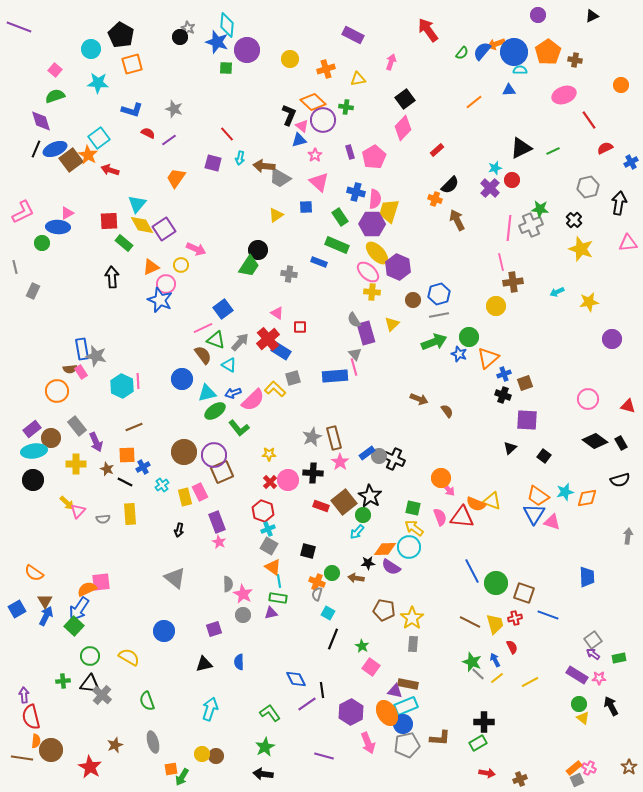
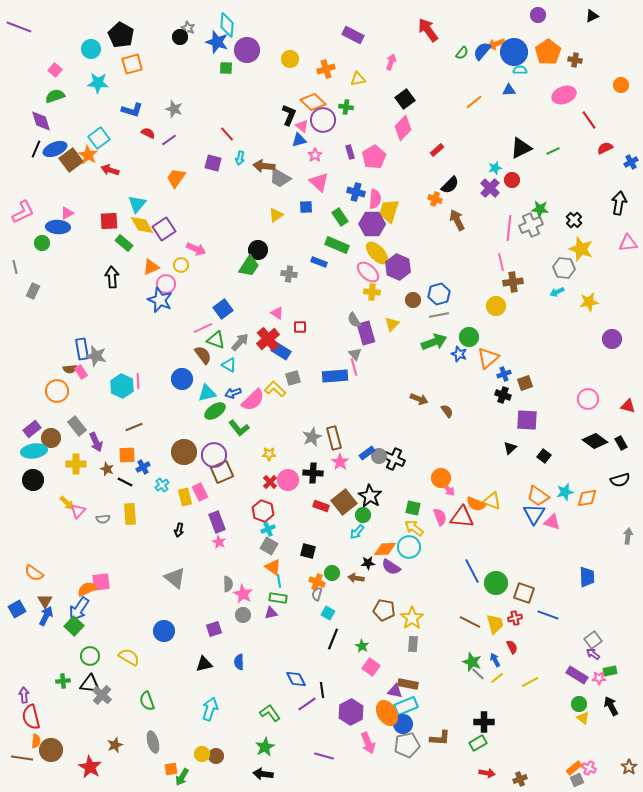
gray hexagon at (588, 187): moved 24 px left, 81 px down; rotated 20 degrees clockwise
green rectangle at (619, 658): moved 9 px left, 13 px down
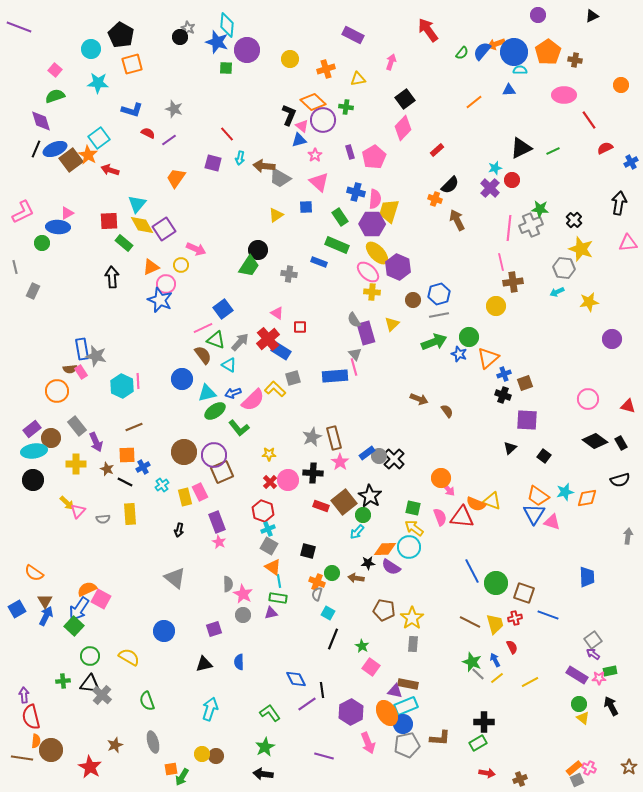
pink ellipse at (564, 95): rotated 20 degrees clockwise
black cross at (394, 459): rotated 20 degrees clockwise
pink square at (101, 582): moved 17 px down; rotated 36 degrees clockwise
